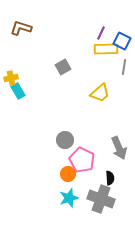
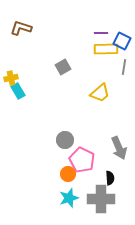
purple line: rotated 64 degrees clockwise
gray cross: rotated 20 degrees counterclockwise
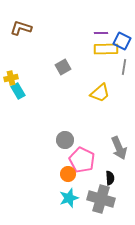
gray cross: rotated 16 degrees clockwise
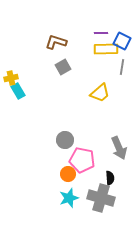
brown L-shape: moved 35 px right, 14 px down
gray line: moved 2 px left
pink pentagon: rotated 15 degrees counterclockwise
gray cross: moved 1 px up
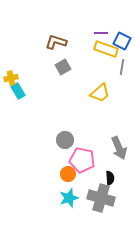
yellow rectangle: rotated 20 degrees clockwise
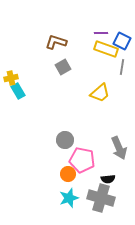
black semicircle: moved 2 px left, 1 px down; rotated 88 degrees clockwise
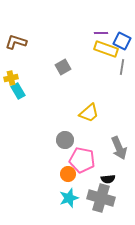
brown L-shape: moved 40 px left
yellow trapezoid: moved 11 px left, 20 px down
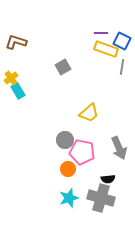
yellow cross: rotated 24 degrees counterclockwise
pink pentagon: moved 8 px up
orange circle: moved 5 px up
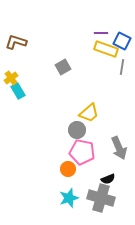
gray circle: moved 12 px right, 10 px up
black semicircle: rotated 16 degrees counterclockwise
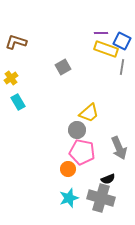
cyan rectangle: moved 11 px down
